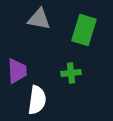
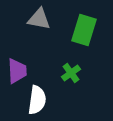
green cross: rotated 30 degrees counterclockwise
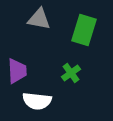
white semicircle: moved 1 px down; rotated 88 degrees clockwise
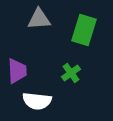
gray triangle: rotated 15 degrees counterclockwise
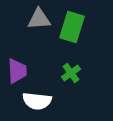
green rectangle: moved 12 px left, 3 px up
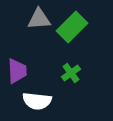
green rectangle: rotated 28 degrees clockwise
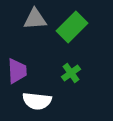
gray triangle: moved 4 px left
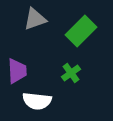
gray triangle: rotated 15 degrees counterclockwise
green rectangle: moved 9 px right, 4 px down
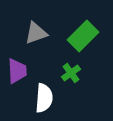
gray triangle: moved 1 px right, 14 px down
green rectangle: moved 2 px right, 5 px down
white semicircle: moved 7 px right, 3 px up; rotated 92 degrees counterclockwise
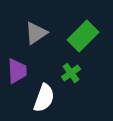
gray triangle: rotated 15 degrees counterclockwise
white semicircle: rotated 16 degrees clockwise
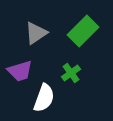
green rectangle: moved 5 px up
purple trapezoid: moved 3 px right; rotated 76 degrees clockwise
